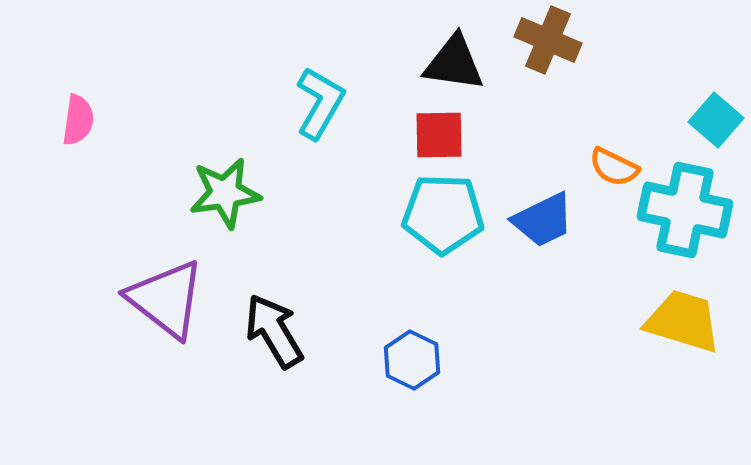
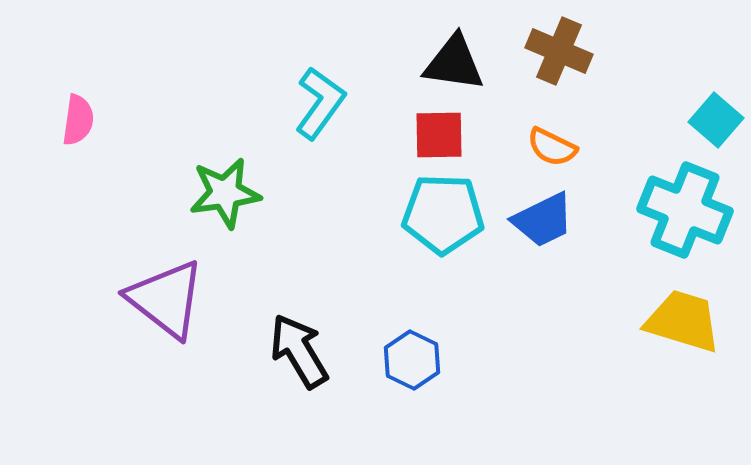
brown cross: moved 11 px right, 11 px down
cyan L-shape: rotated 6 degrees clockwise
orange semicircle: moved 62 px left, 20 px up
cyan cross: rotated 10 degrees clockwise
black arrow: moved 25 px right, 20 px down
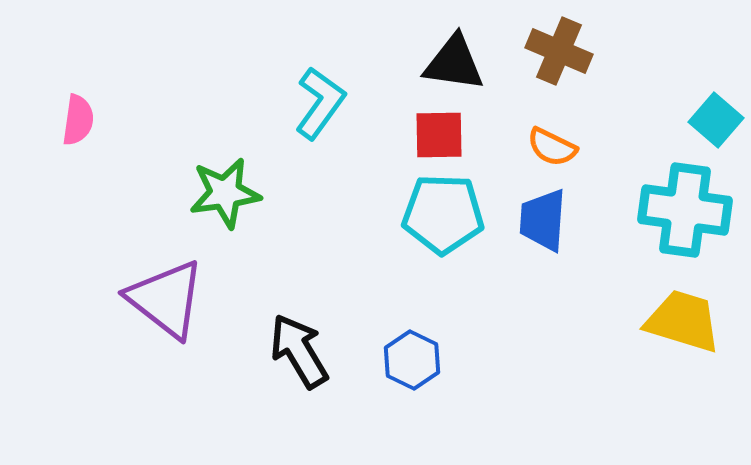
cyan cross: rotated 14 degrees counterclockwise
blue trapezoid: rotated 120 degrees clockwise
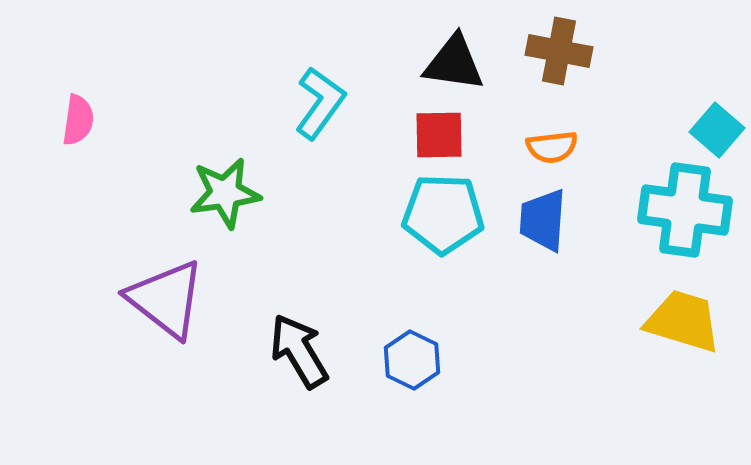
brown cross: rotated 12 degrees counterclockwise
cyan square: moved 1 px right, 10 px down
orange semicircle: rotated 33 degrees counterclockwise
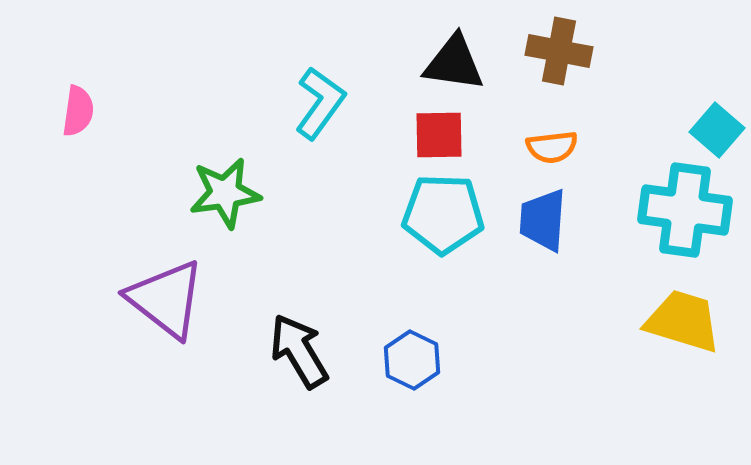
pink semicircle: moved 9 px up
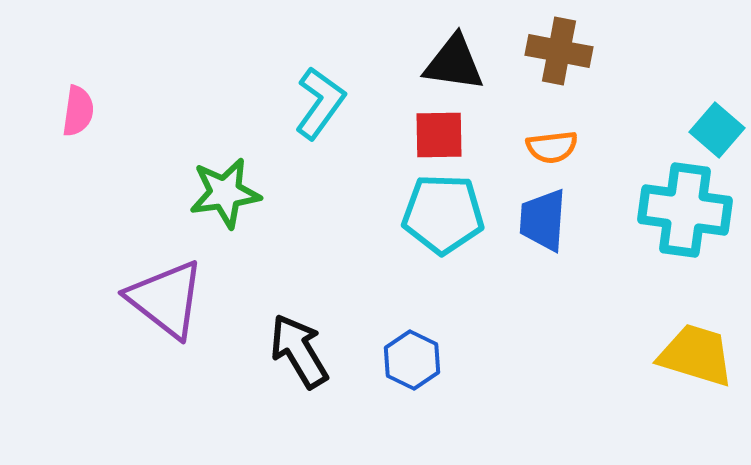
yellow trapezoid: moved 13 px right, 34 px down
